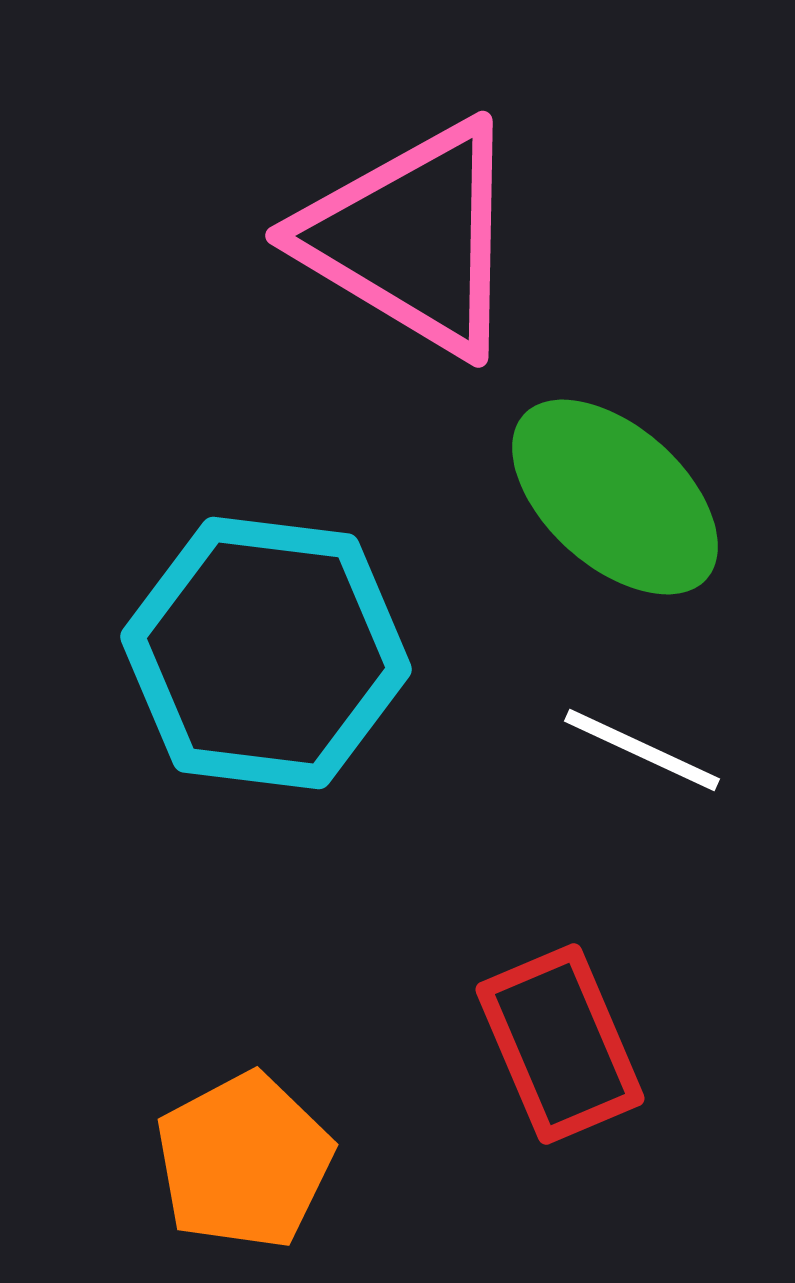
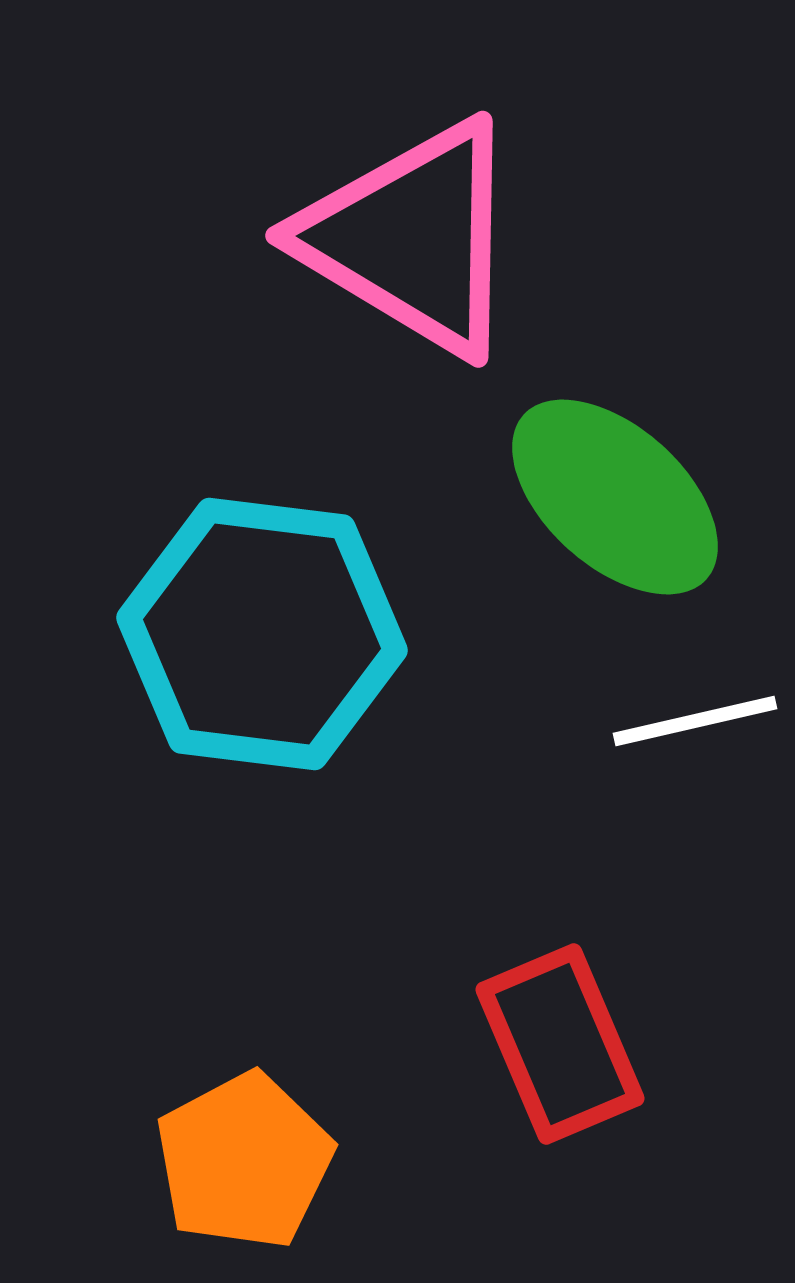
cyan hexagon: moved 4 px left, 19 px up
white line: moved 53 px right, 29 px up; rotated 38 degrees counterclockwise
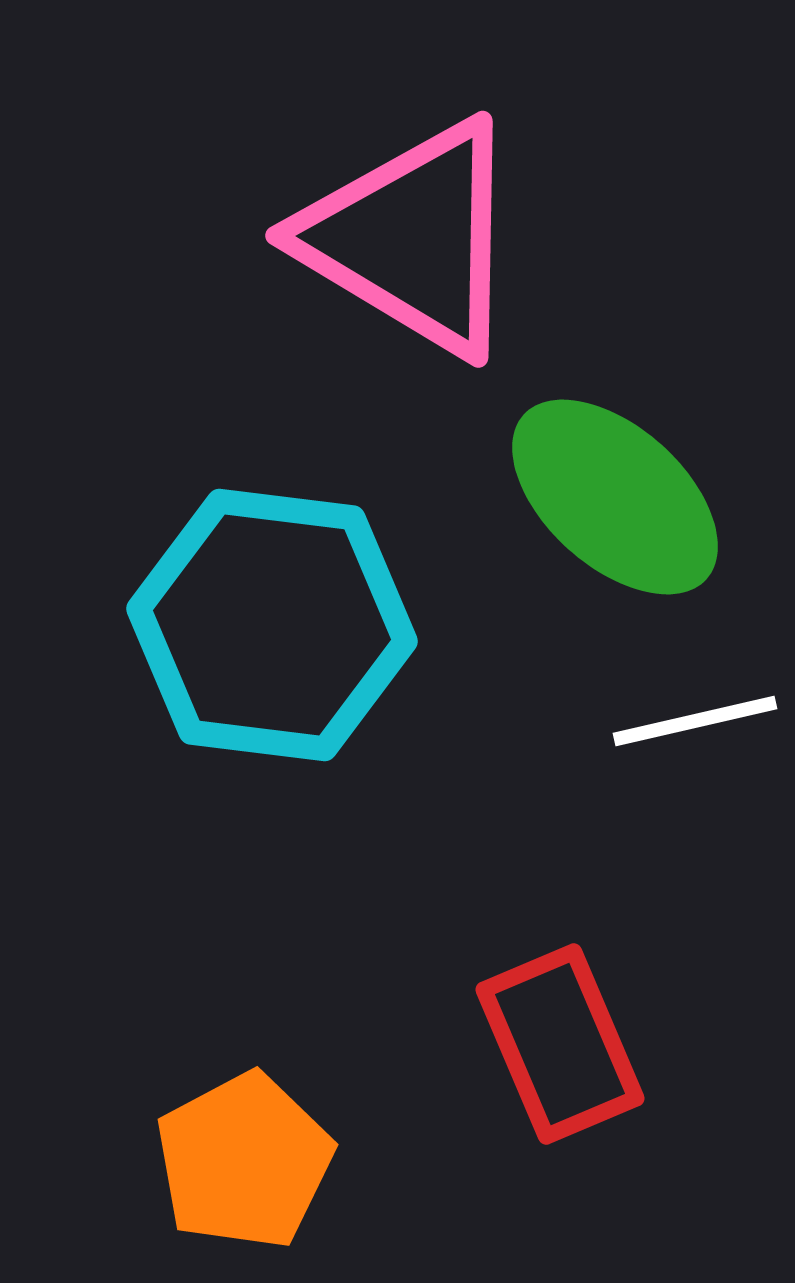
cyan hexagon: moved 10 px right, 9 px up
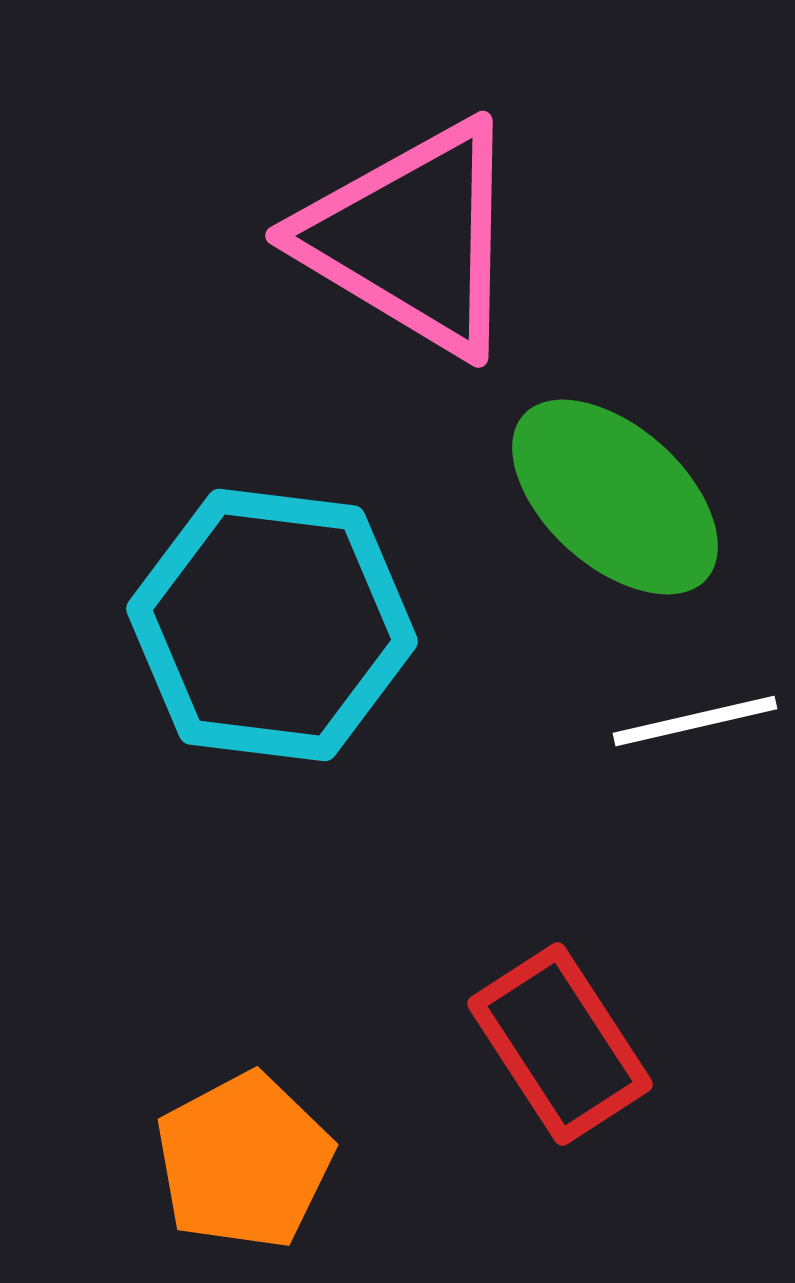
red rectangle: rotated 10 degrees counterclockwise
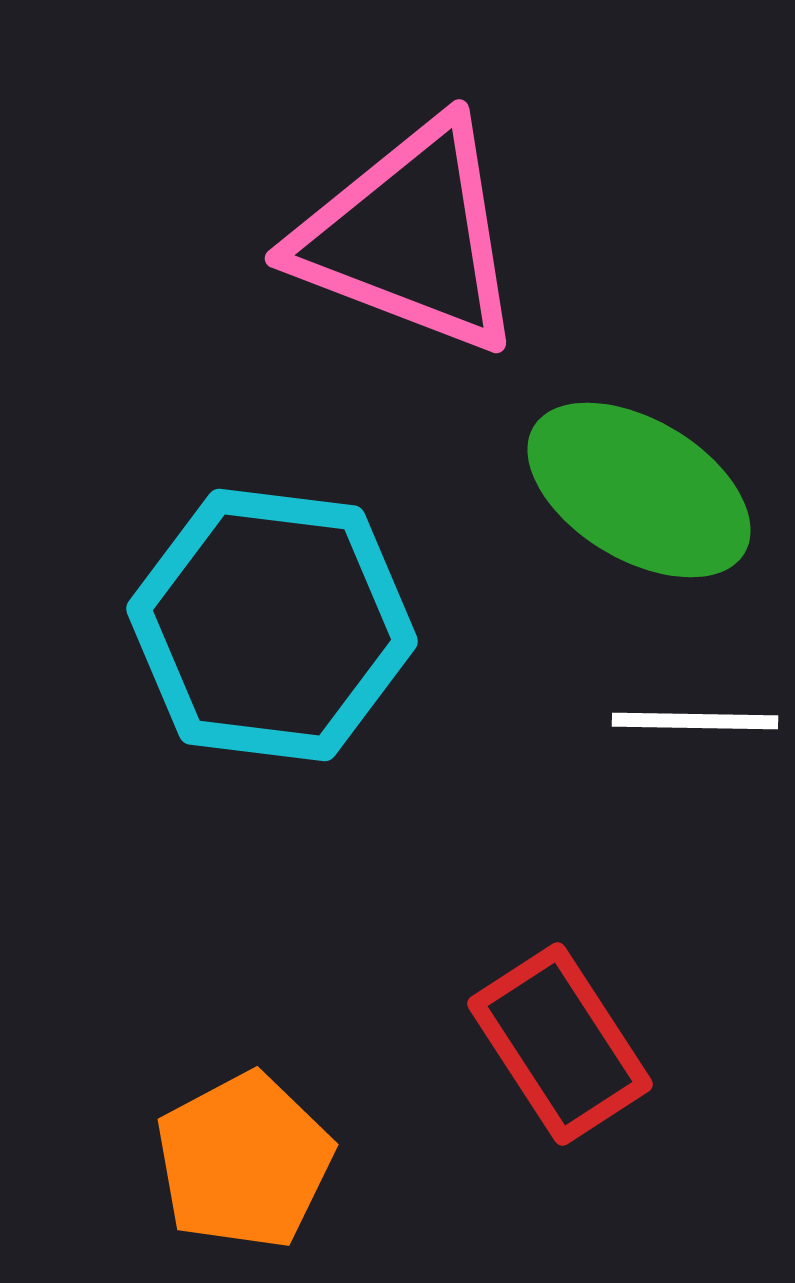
pink triangle: moved 2 px left, 1 px up; rotated 10 degrees counterclockwise
green ellipse: moved 24 px right, 7 px up; rotated 11 degrees counterclockwise
white line: rotated 14 degrees clockwise
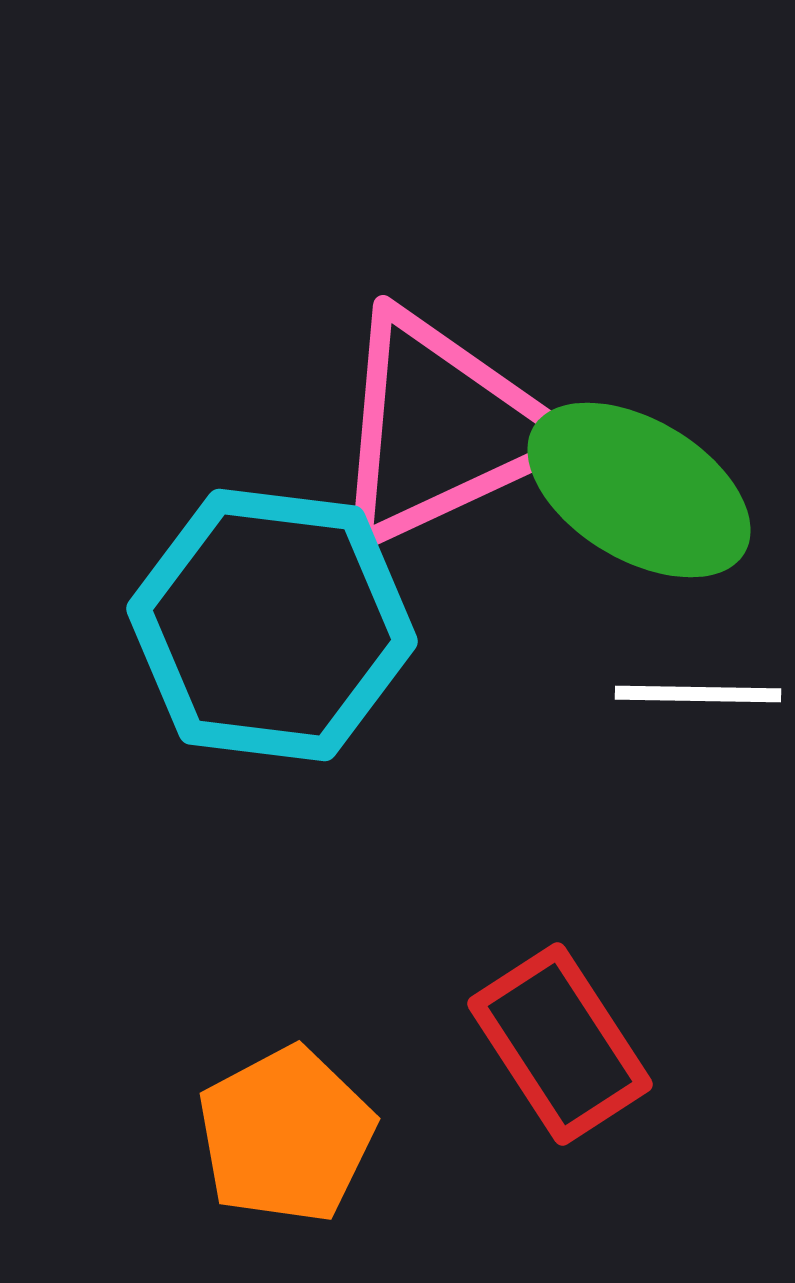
pink triangle: moved 31 px right, 192 px down; rotated 46 degrees counterclockwise
white line: moved 3 px right, 27 px up
orange pentagon: moved 42 px right, 26 px up
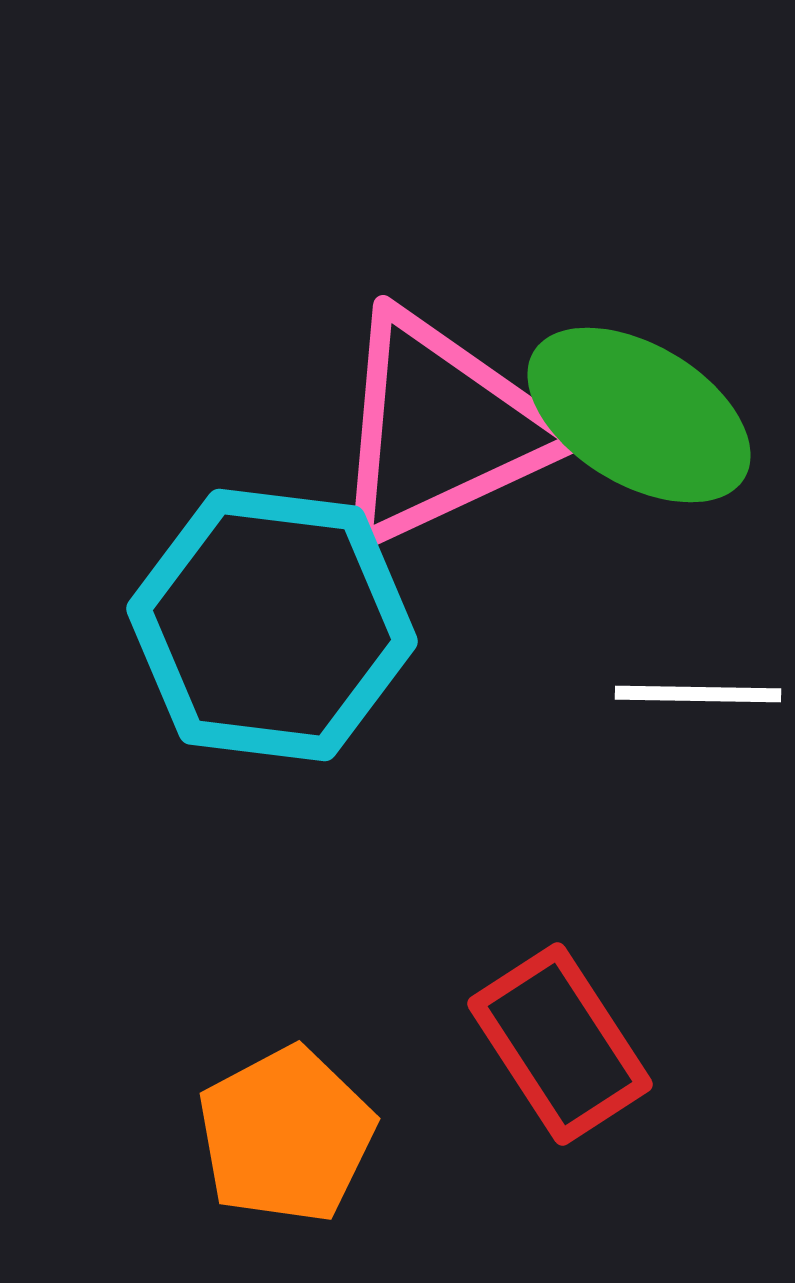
green ellipse: moved 75 px up
